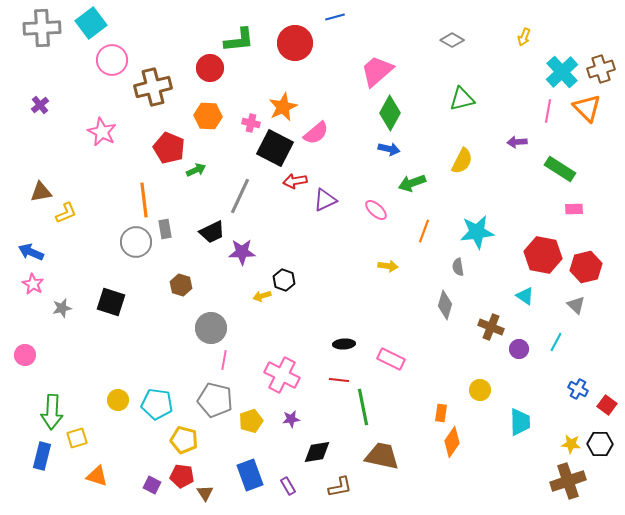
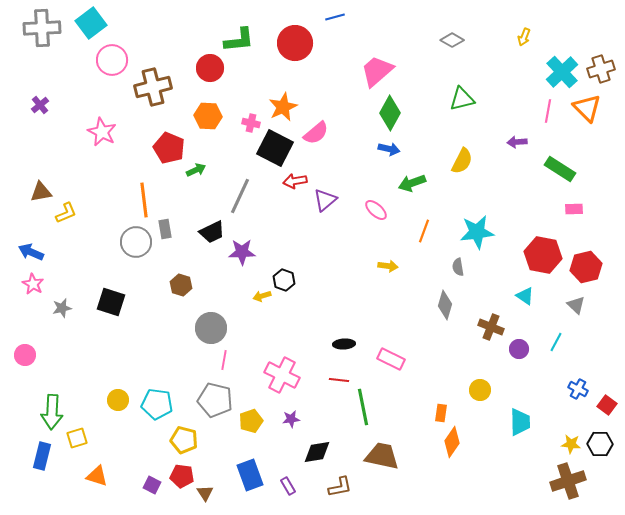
purple triangle at (325, 200): rotated 15 degrees counterclockwise
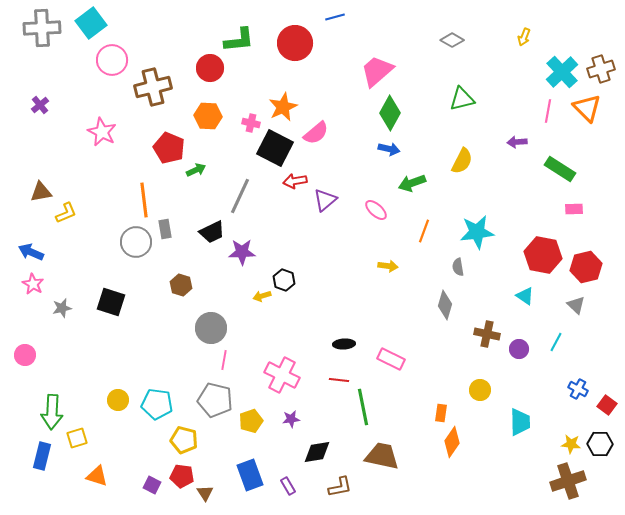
brown cross at (491, 327): moved 4 px left, 7 px down; rotated 10 degrees counterclockwise
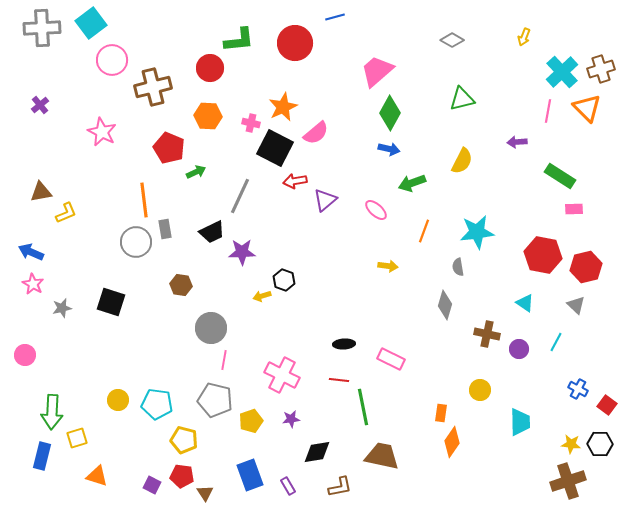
green rectangle at (560, 169): moved 7 px down
green arrow at (196, 170): moved 2 px down
brown hexagon at (181, 285): rotated 10 degrees counterclockwise
cyan triangle at (525, 296): moved 7 px down
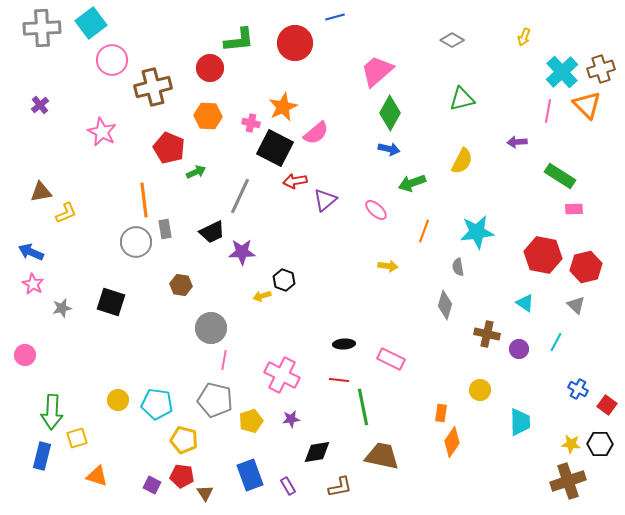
orange triangle at (587, 108): moved 3 px up
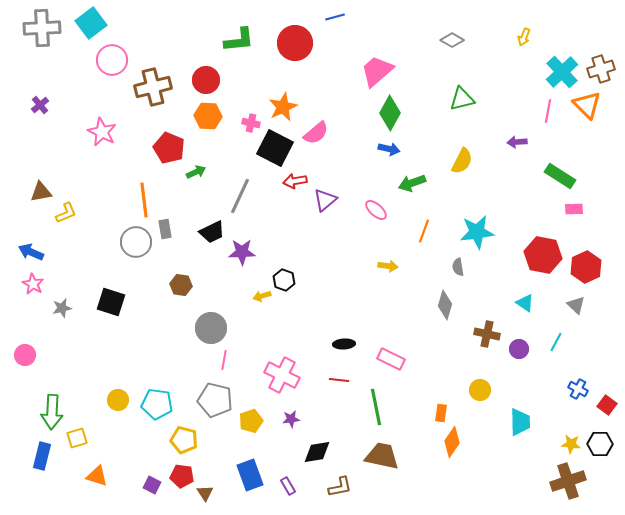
red circle at (210, 68): moved 4 px left, 12 px down
red hexagon at (586, 267): rotated 12 degrees counterclockwise
green line at (363, 407): moved 13 px right
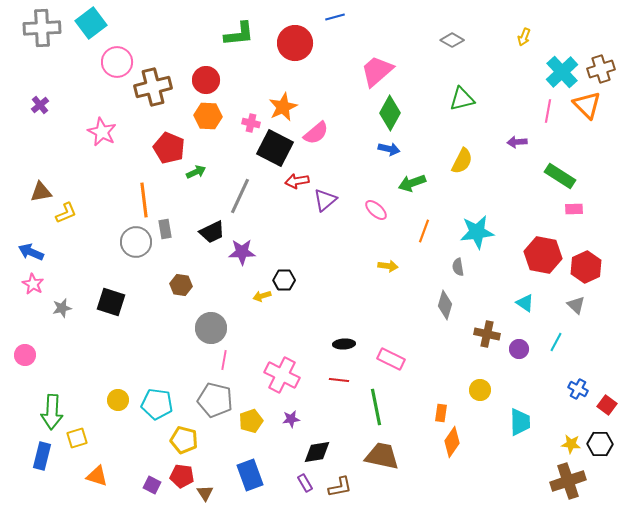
green L-shape at (239, 40): moved 6 px up
pink circle at (112, 60): moved 5 px right, 2 px down
red arrow at (295, 181): moved 2 px right
black hexagon at (284, 280): rotated 20 degrees counterclockwise
purple rectangle at (288, 486): moved 17 px right, 3 px up
